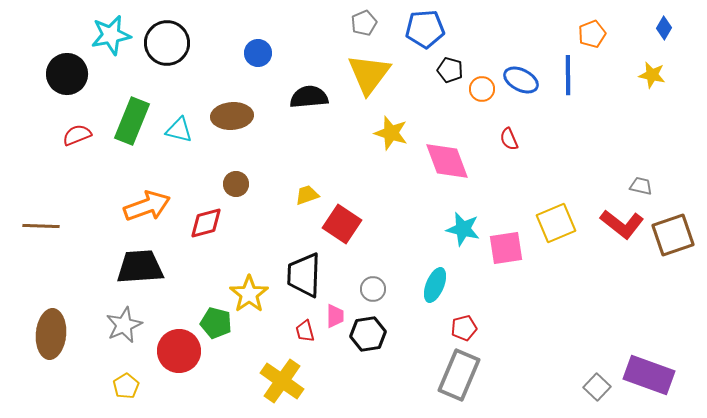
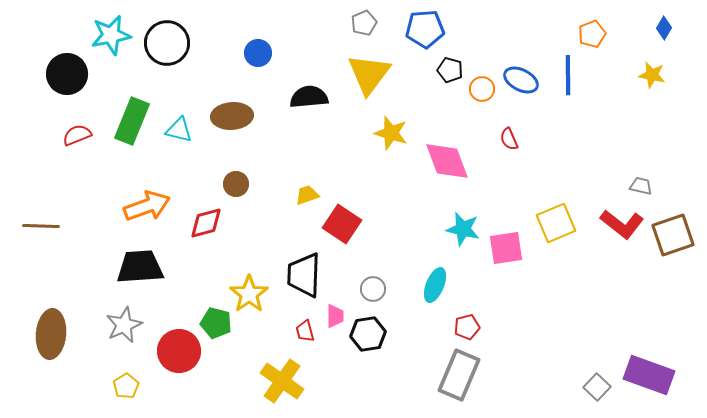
red pentagon at (464, 328): moved 3 px right, 1 px up
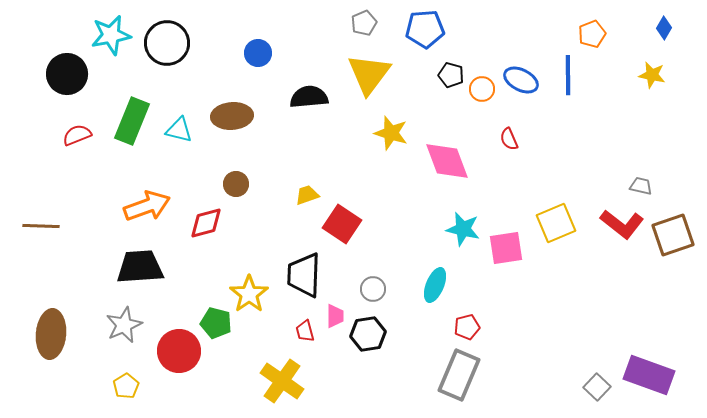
black pentagon at (450, 70): moved 1 px right, 5 px down
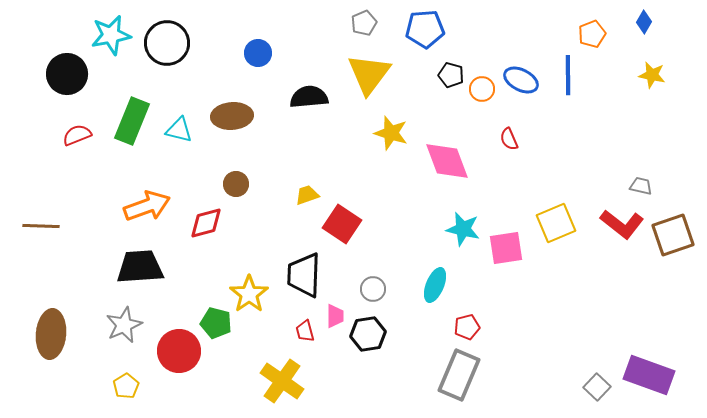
blue diamond at (664, 28): moved 20 px left, 6 px up
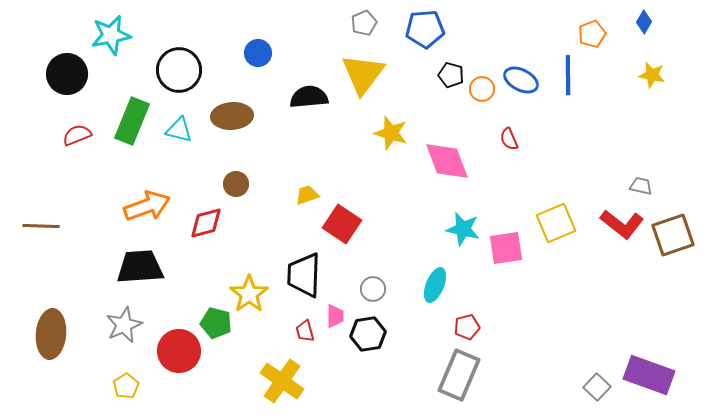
black circle at (167, 43): moved 12 px right, 27 px down
yellow triangle at (369, 74): moved 6 px left
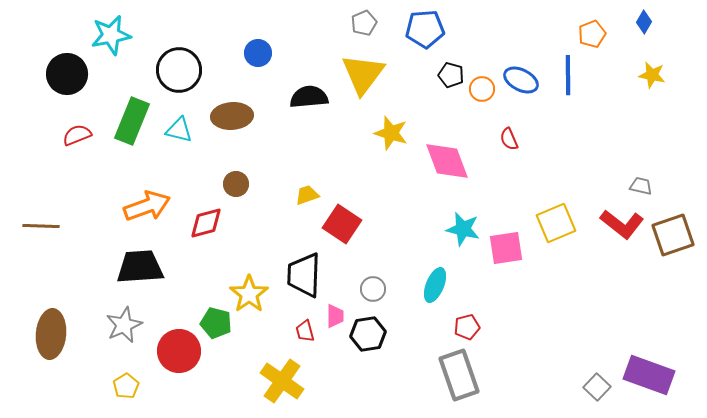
gray rectangle at (459, 375): rotated 42 degrees counterclockwise
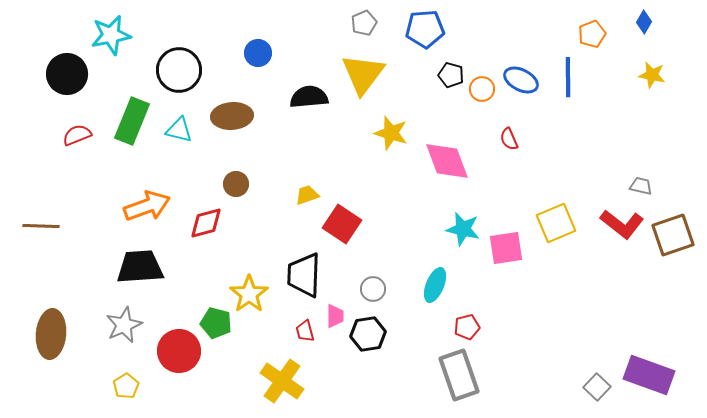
blue line at (568, 75): moved 2 px down
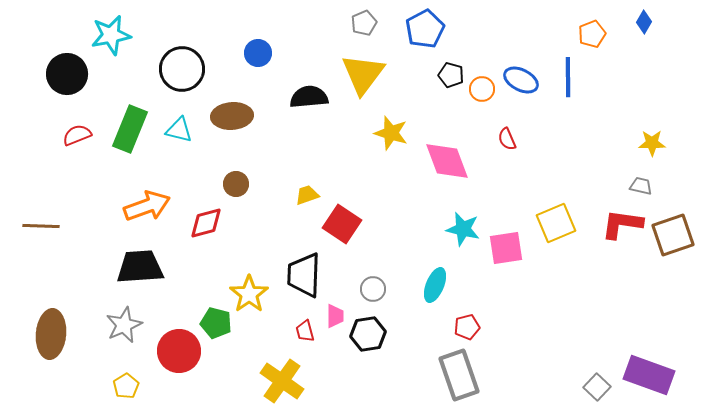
blue pentagon at (425, 29): rotated 24 degrees counterclockwise
black circle at (179, 70): moved 3 px right, 1 px up
yellow star at (652, 75): moved 68 px down; rotated 12 degrees counterclockwise
green rectangle at (132, 121): moved 2 px left, 8 px down
red semicircle at (509, 139): moved 2 px left
red L-shape at (622, 224): rotated 150 degrees clockwise
